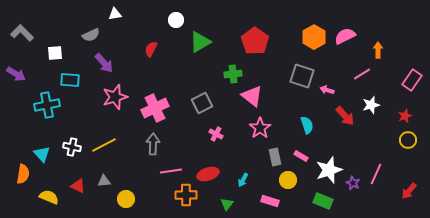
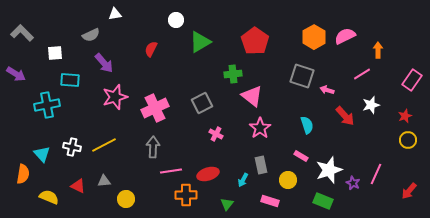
gray arrow at (153, 144): moved 3 px down
gray rectangle at (275, 157): moved 14 px left, 8 px down
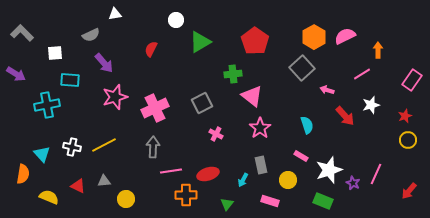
gray square at (302, 76): moved 8 px up; rotated 30 degrees clockwise
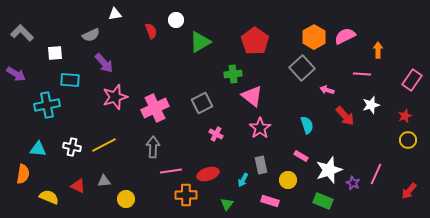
red semicircle at (151, 49): moved 18 px up; rotated 133 degrees clockwise
pink line at (362, 74): rotated 36 degrees clockwise
cyan triangle at (42, 154): moved 4 px left, 5 px up; rotated 42 degrees counterclockwise
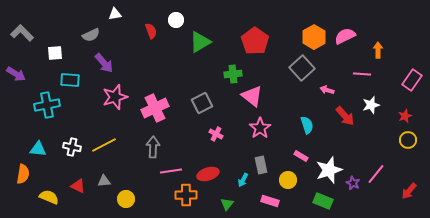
pink line at (376, 174): rotated 15 degrees clockwise
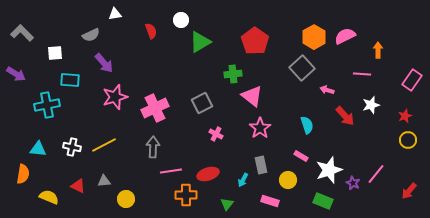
white circle at (176, 20): moved 5 px right
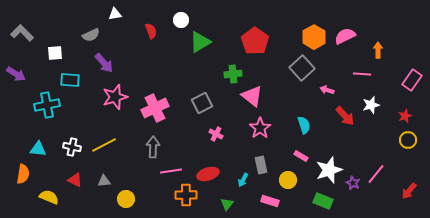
cyan semicircle at (307, 125): moved 3 px left
red triangle at (78, 186): moved 3 px left, 6 px up
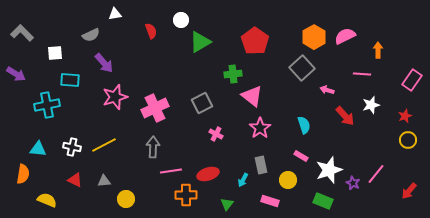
yellow semicircle at (49, 197): moved 2 px left, 3 px down
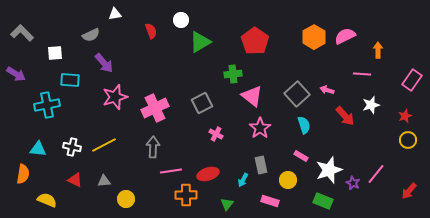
gray square at (302, 68): moved 5 px left, 26 px down
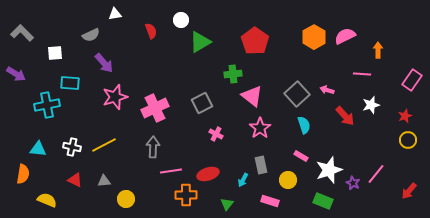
cyan rectangle at (70, 80): moved 3 px down
